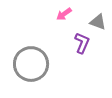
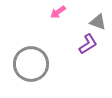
pink arrow: moved 6 px left, 2 px up
purple L-shape: moved 6 px right, 1 px down; rotated 35 degrees clockwise
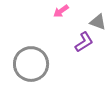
pink arrow: moved 3 px right, 1 px up
purple L-shape: moved 4 px left, 2 px up
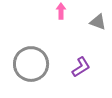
pink arrow: rotated 126 degrees clockwise
purple L-shape: moved 3 px left, 25 px down
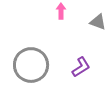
gray circle: moved 1 px down
